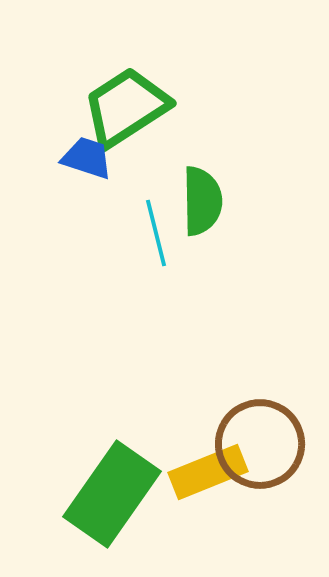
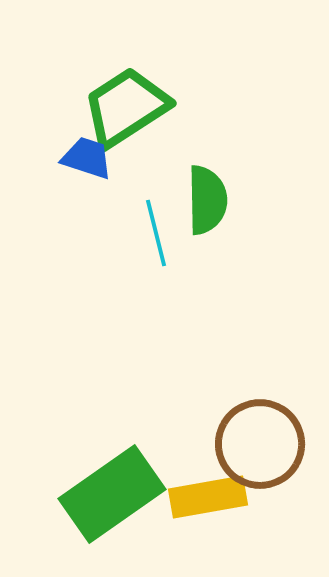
green semicircle: moved 5 px right, 1 px up
yellow rectangle: moved 25 px down; rotated 12 degrees clockwise
green rectangle: rotated 20 degrees clockwise
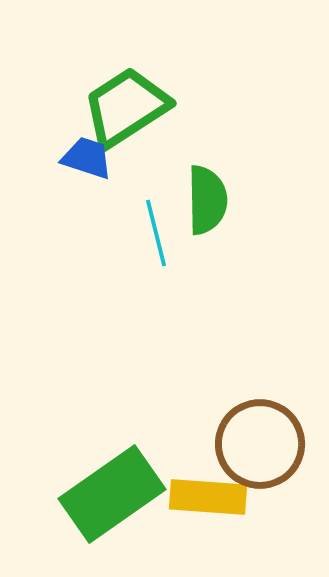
yellow rectangle: rotated 14 degrees clockwise
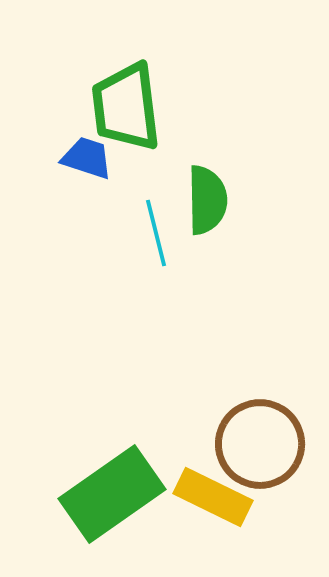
green trapezoid: rotated 64 degrees counterclockwise
yellow rectangle: moved 5 px right; rotated 22 degrees clockwise
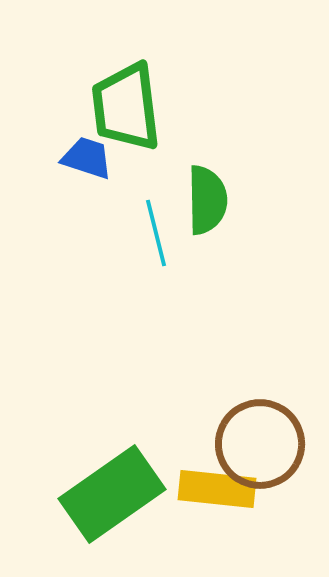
yellow rectangle: moved 4 px right, 8 px up; rotated 20 degrees counterclockwise
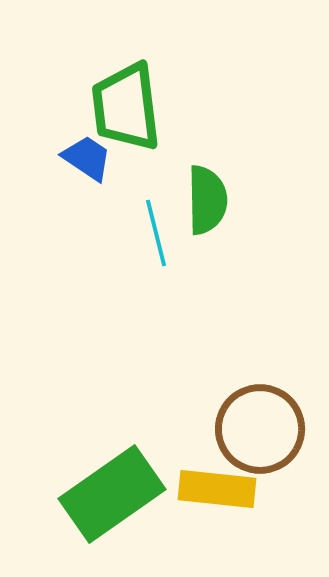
blue trapezoid: rotated 16 degrees clockwise
brown circle: moved 15 px up
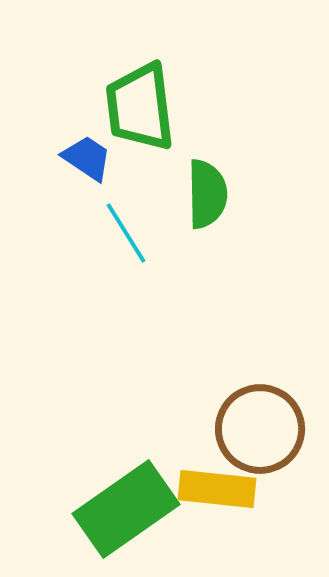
green trapezoid: moved 14 px right
green semicircle: moved 6 px up
cyan line: moved 30 px left; rotated 18 degrees counterclockwise
green rectangle: moved 14 px right, 15 px down
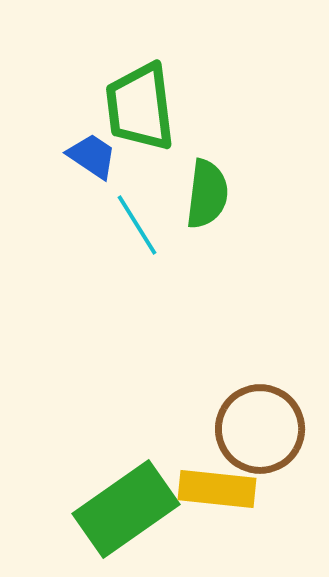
blue trapezoid: moved 5 px right, 2 px up
green semicircle: rotated 8 degrees clockwise
cyan line: moved 11 px right, 8 px up
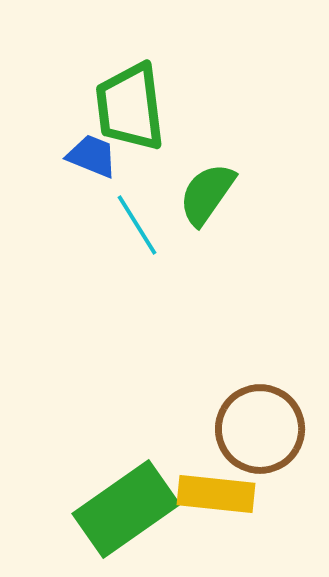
green trapezoid: moved 10 px left
blue trapezoid: rotated 12 degrees counterclockwise
green semicircle: rotated 152 degrees counterclockwise
yellow rectangle: moved 1 px left, 5 px down
